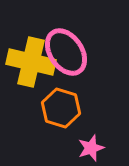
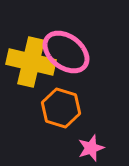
pink ellipse: rotated 18 degrees counterclockwise
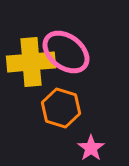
yellow cross: rotated 18 degrees counterclockwise
pink star: rotated 16 degrees counterclockwise
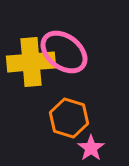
pink ellipse: moved 2 px left
orange hexagon: moved 8 px right, 10 px down
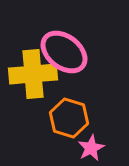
yellow cross: moved 2 px right, 12 px down
pink star: rotated 8 degrees clockwise
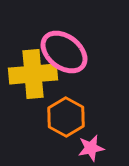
orange hexagon: moved 3 px left, 1 px up; rotated 12 degrees clockwise
pink star: rotated 16 degrees clockwise
